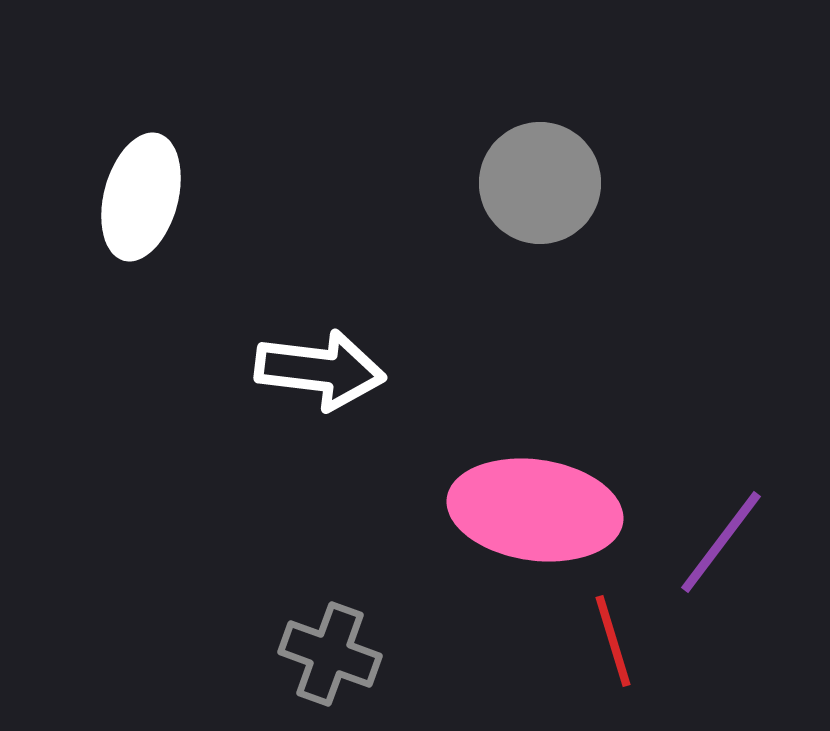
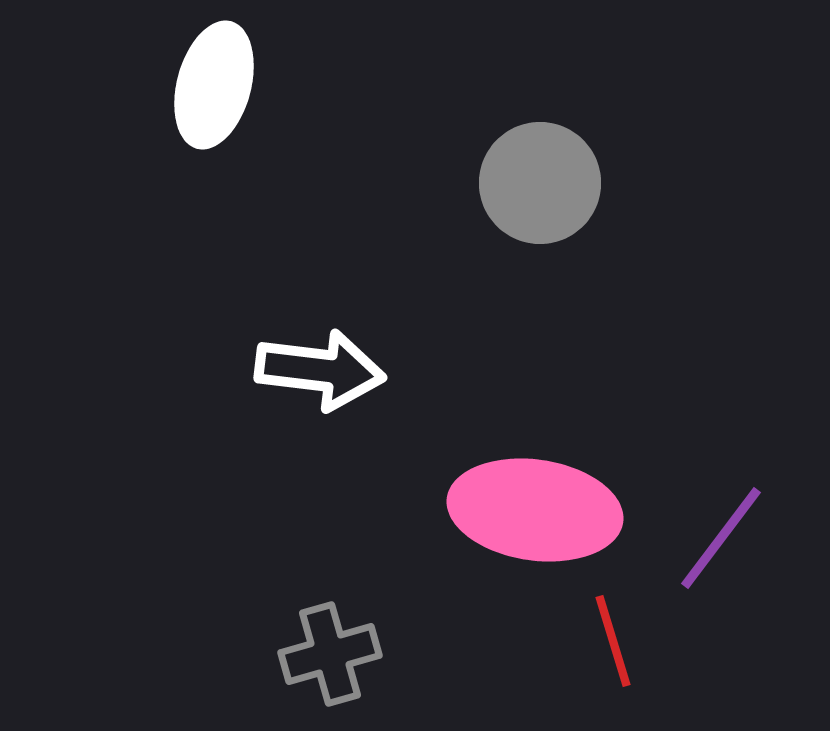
white ellipse: moved 73 px right, 112 px up
purple line: moved 4 px up
gray cross: rotated 36 degrees counterclockwise
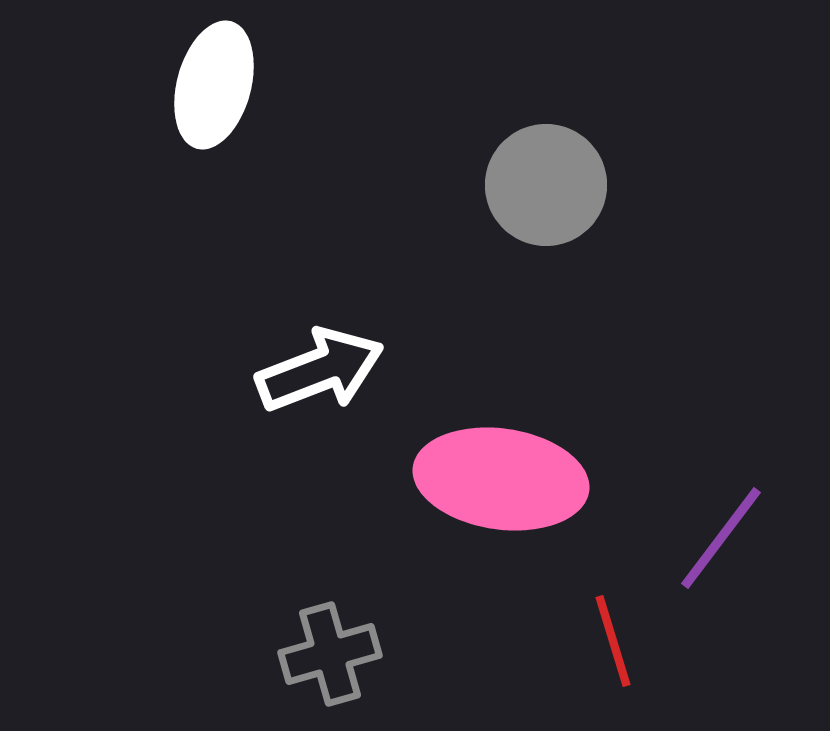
gray circle: moved 6 px right, 2 px down
white arrow: rotated 28 degrees counterclockwise
pink ellipse: moved 34 px left, 31 px up
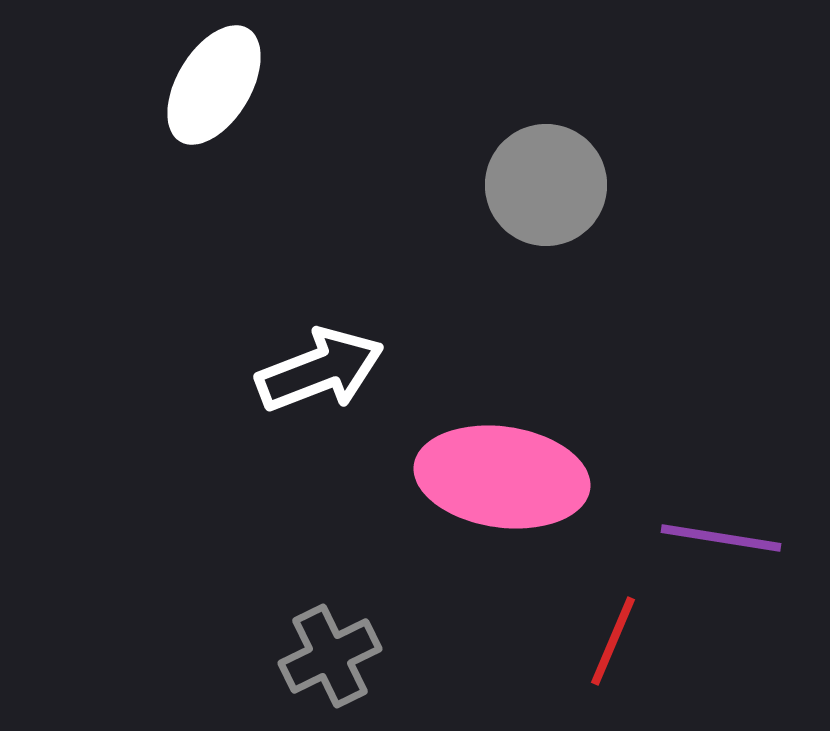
white ellipse: rotated 16 degrees clockwise
pink ellipse: moved 1 px right, 2 px up
purple line: rotated 62 degrees clockwise
red line: rotated 40 degrees clockwise
gray cross: moved 2 px down; rotated 10 degrees counterclockwise
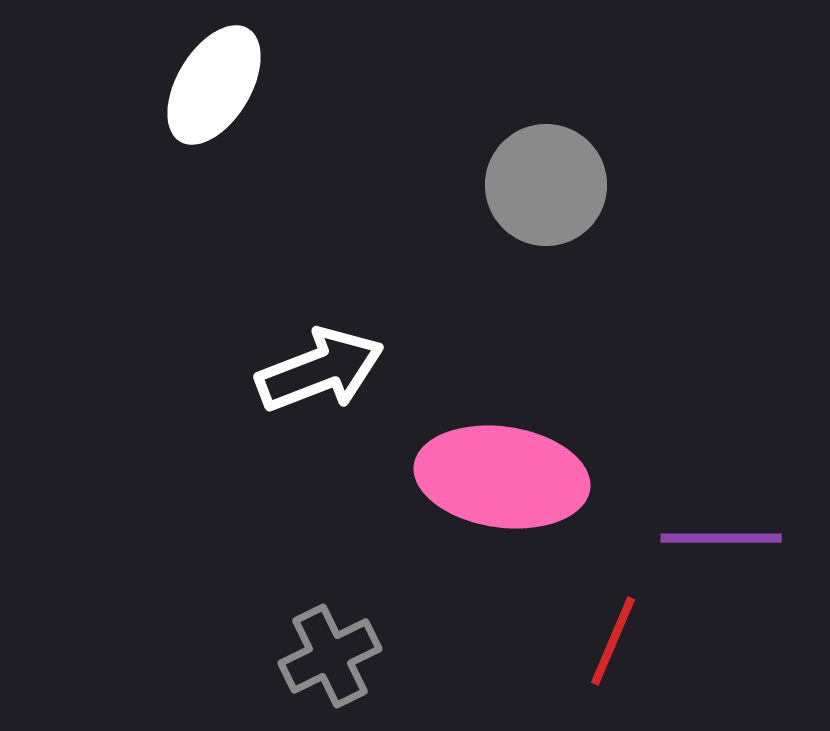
purple line: rotated 9 degrees counterclockwise
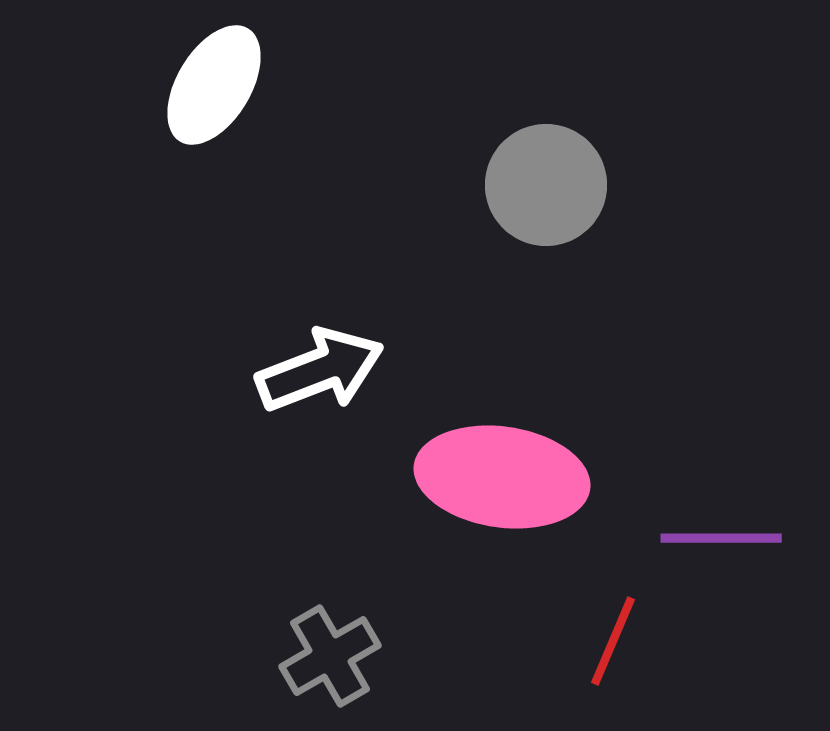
gray cross: rotated 4 degrees counterclockwise
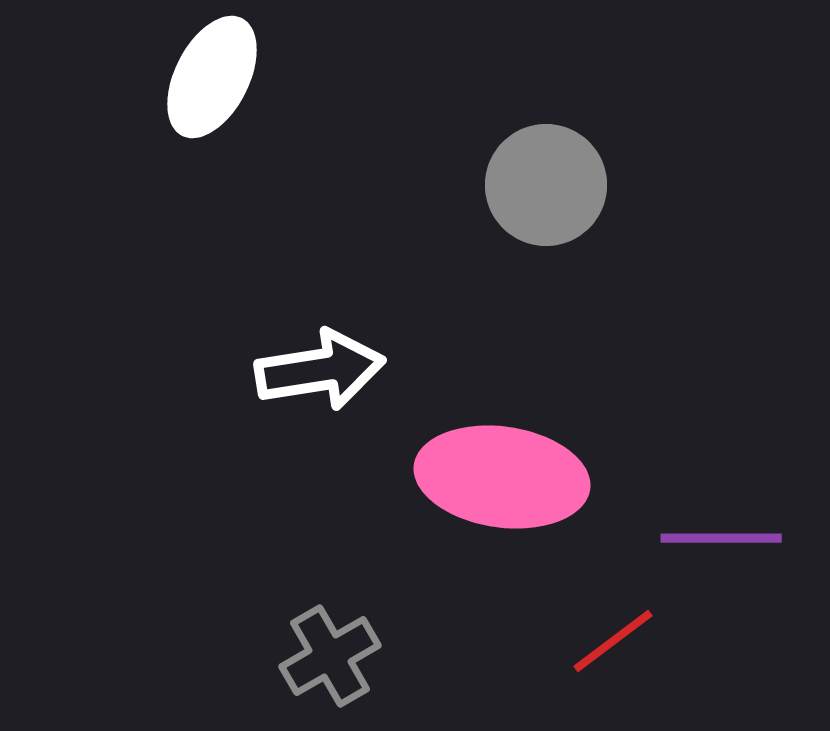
white ellipse: moved 2 px left, 8 px up; rotated 4 degrees counterclockwise
white arrow: rotated 12 degrees clockwise
red line: rotated 30 degrees clockwise
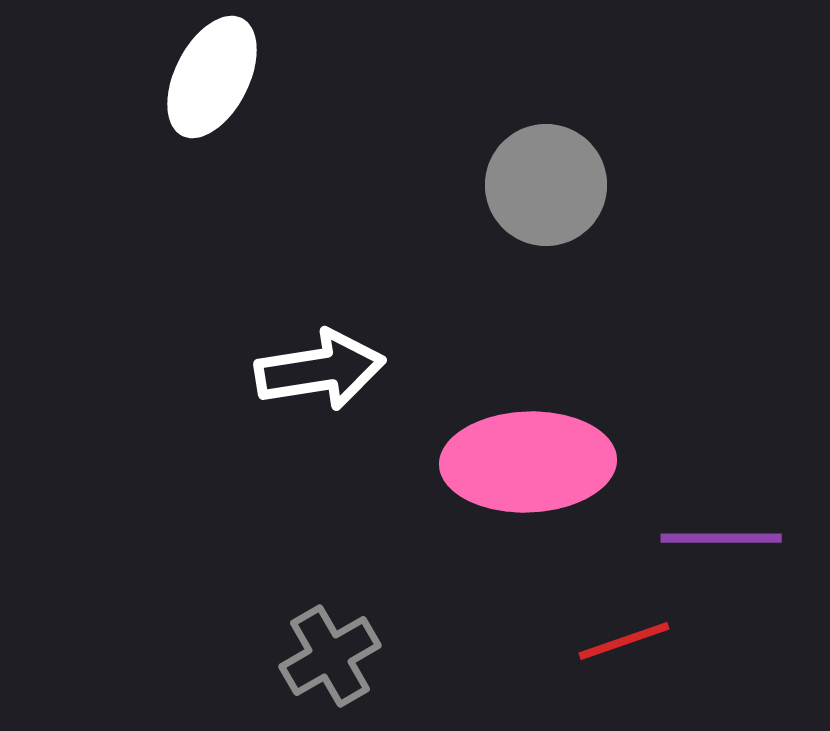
pink ellipse: moved 26 px right, 15 px up; rotated 10 degrees counterclockwise
red line: moved 11 px right; rotated 18 degrees clockwise
